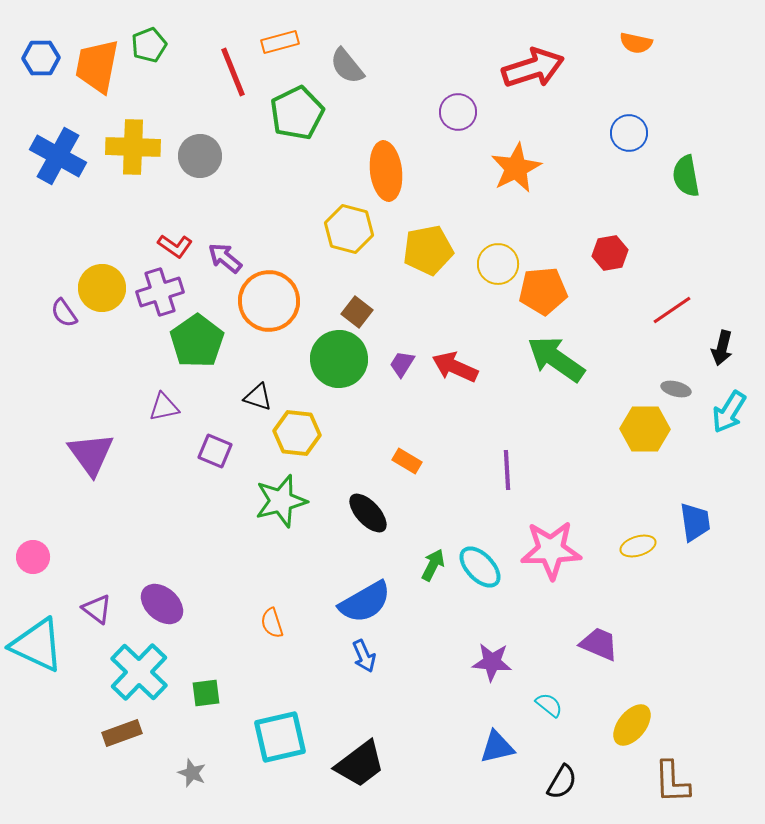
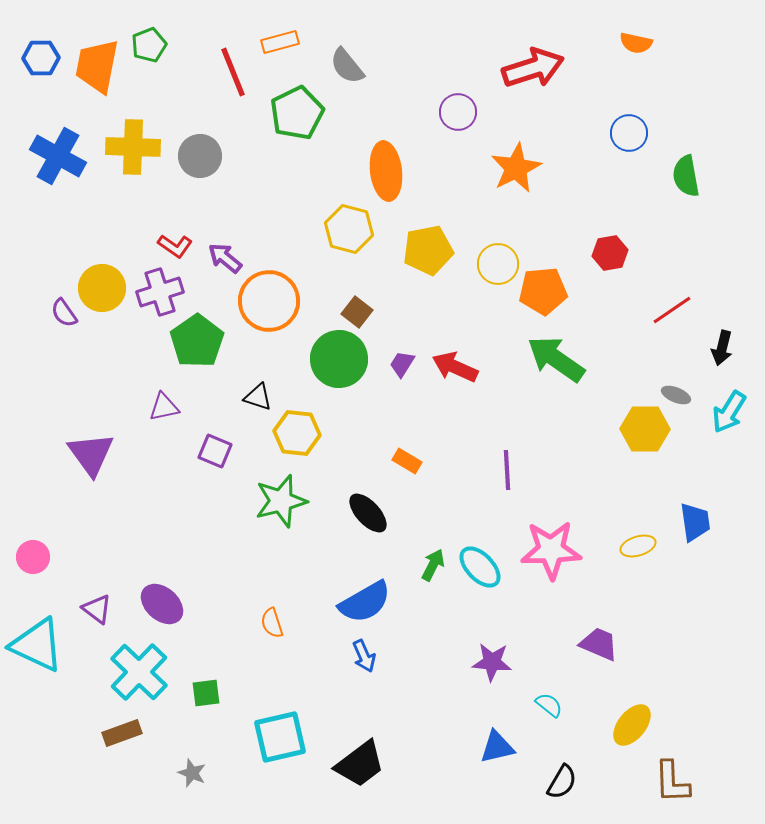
gray ellipse at (676, 389): moved 6 px down; rotated 8 degrees clockwise
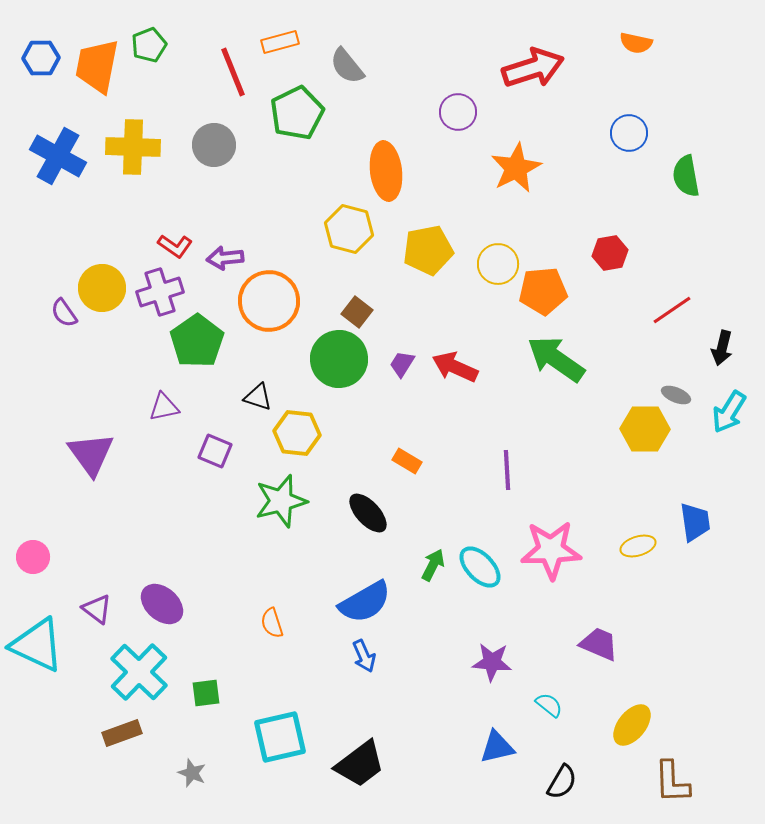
gray circle at (200, 156): moved 14 px right, 11 px up
purple arrow at (225, 258): rotated 45 degrees counterclockwise
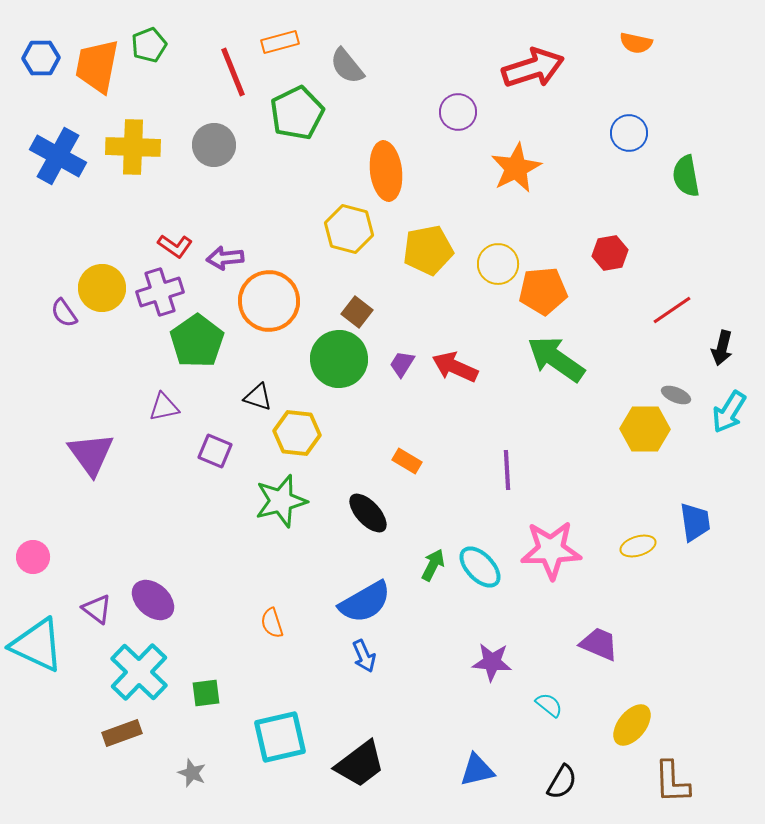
purple ellipse at (162, 604): moved 9 px left, 4 px up
blue triangle at (497, 747): moved 20 px left, 23 px down
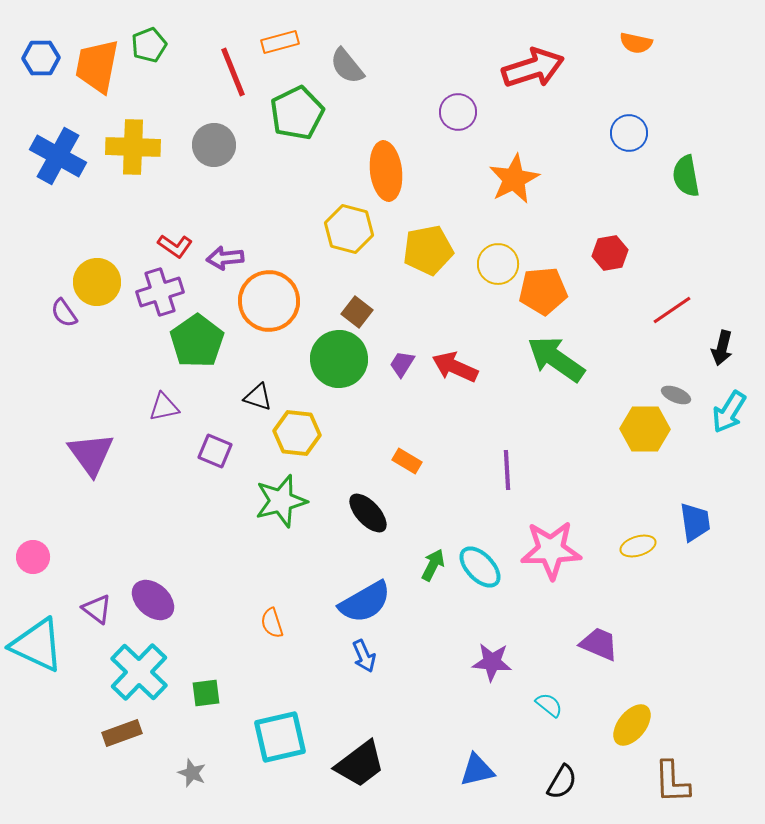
orange star at (516, 168): moved 2 px left, 11 px down
yellow circle at (102, 288): moved 5 px left, 6 px up
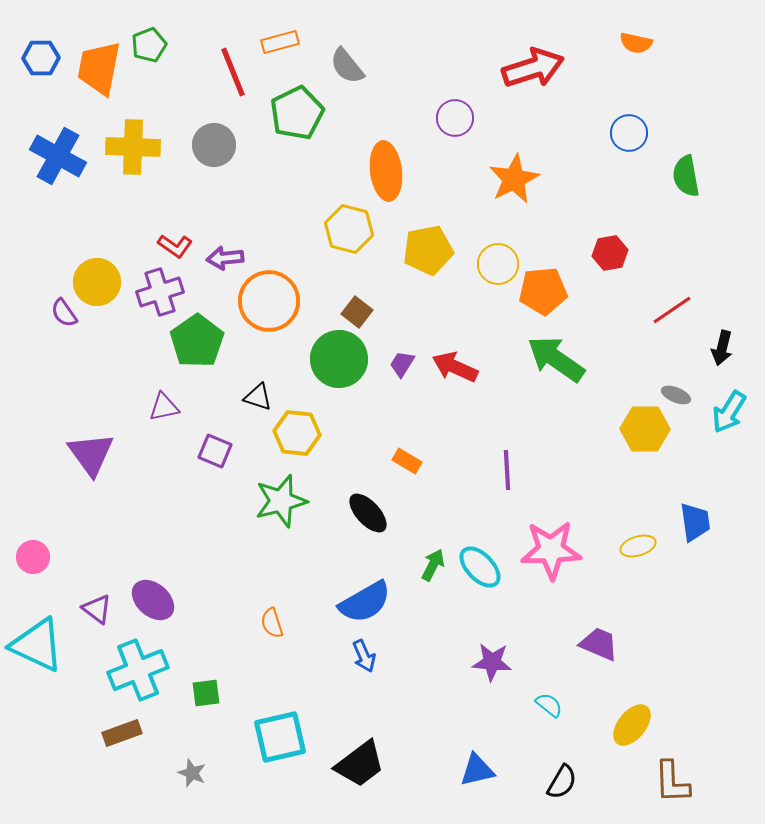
orange trapezoid at (97, 66): moved 2 px right, 2 px down
purple circle at (458, 112): moved 3 px left, 6 px down
cyan cross at (139, 672): moved 1 px left, 2 px up; rotated 24 degrees clockwise
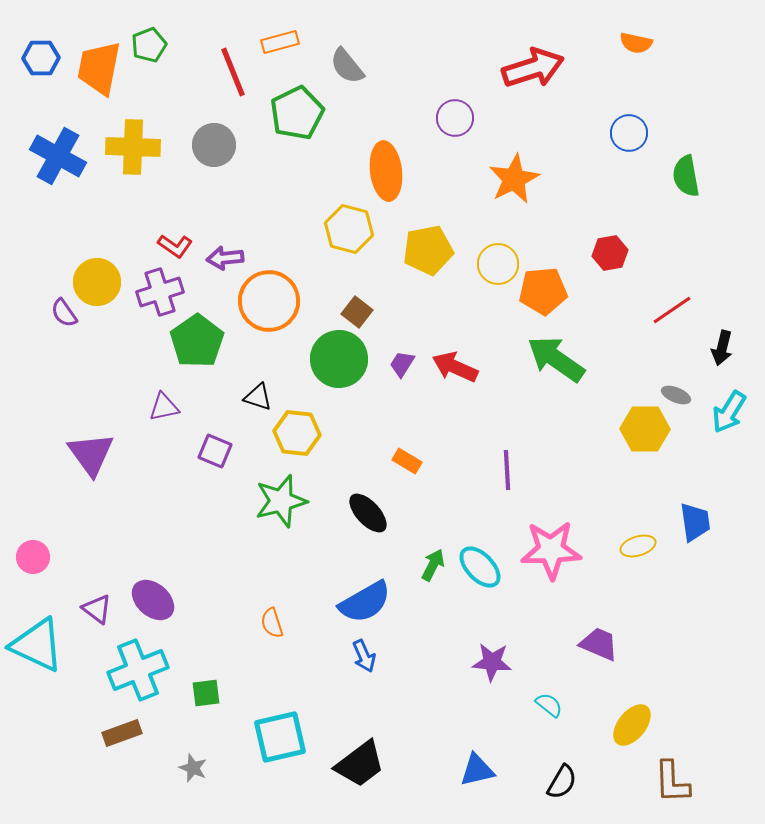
gray star at (192, 773): moved 1 px right, 5 px up
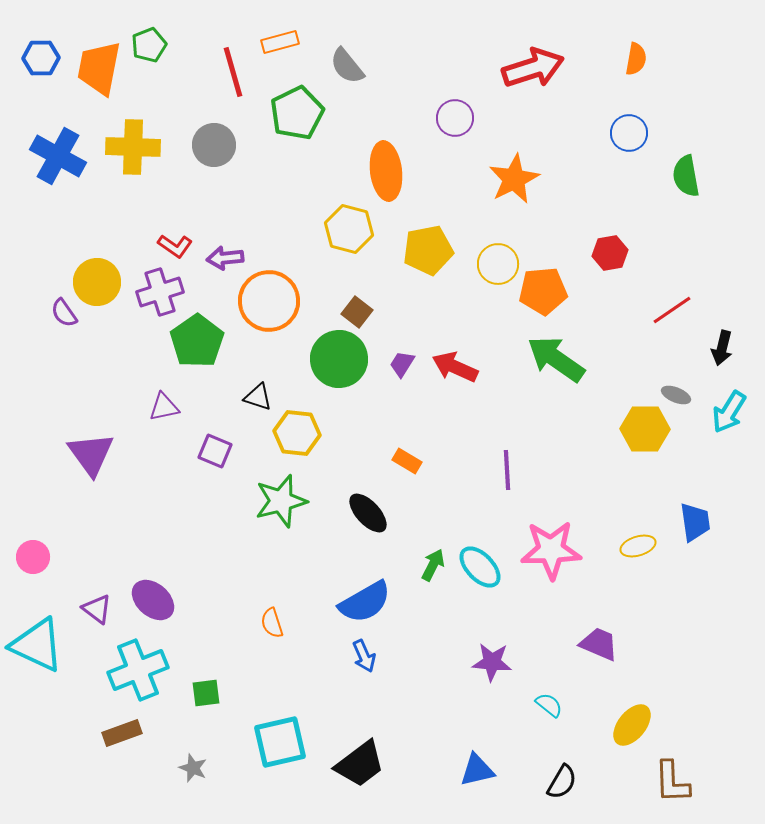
orange semicircle at (636, 43): moved 16 px down; rotated 92 degrees counterclockwise
red line at (233, 72): rotated 6 degrees clockwise
cyan square at (280, 737): moved 5 px down
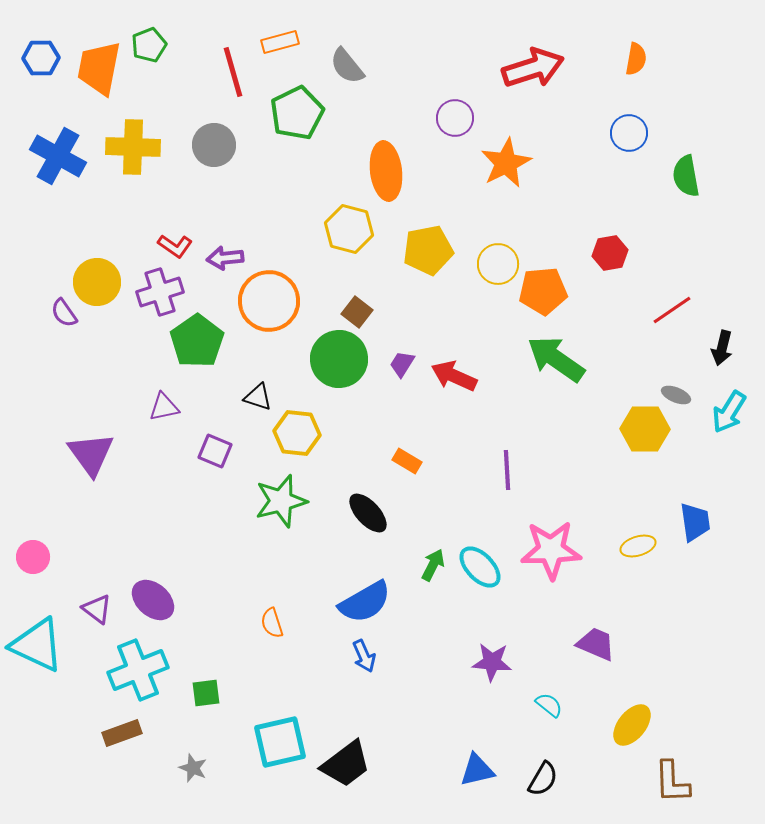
orange star at (514, 179): moved 8 px left, 16 px up
red arrow at (455, 367): moved 1 px left, 9 px down
purple trapezoid at (599, 644): moved 3 px left
black trapezoid at (360, 764): moved 14 px left
black semicircle at (562, 782): moved 19 px left, 3 px up
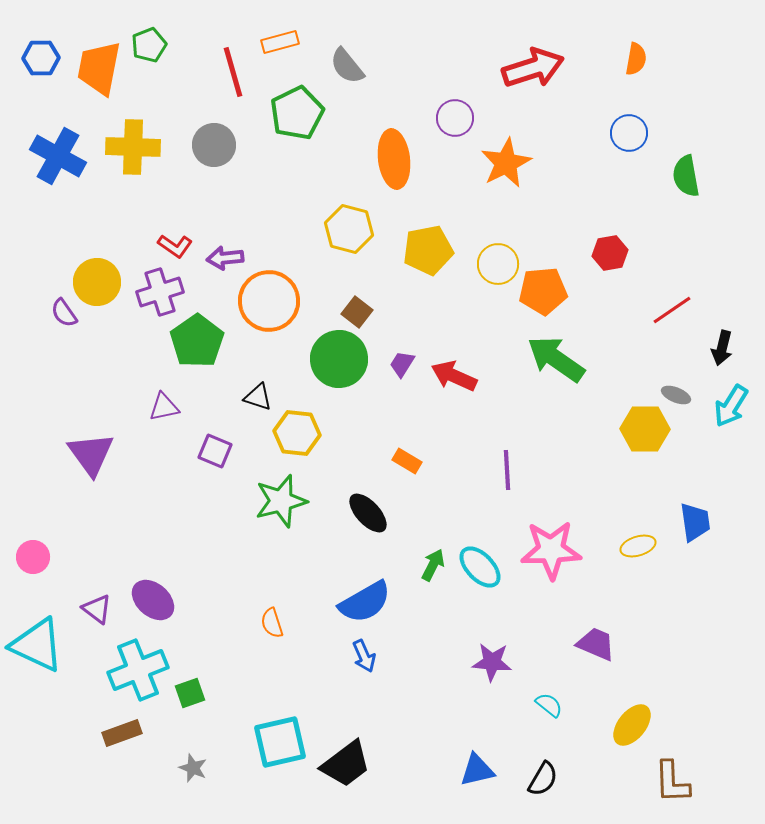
orange ellipse at (386, 171): moved 8 px right, 12 px up
cyan arrow at (729, 412): moved 2 px right, 6 px up
green square at (206, 693): moved 16 px left; rotated 12 degrees counterclockwise
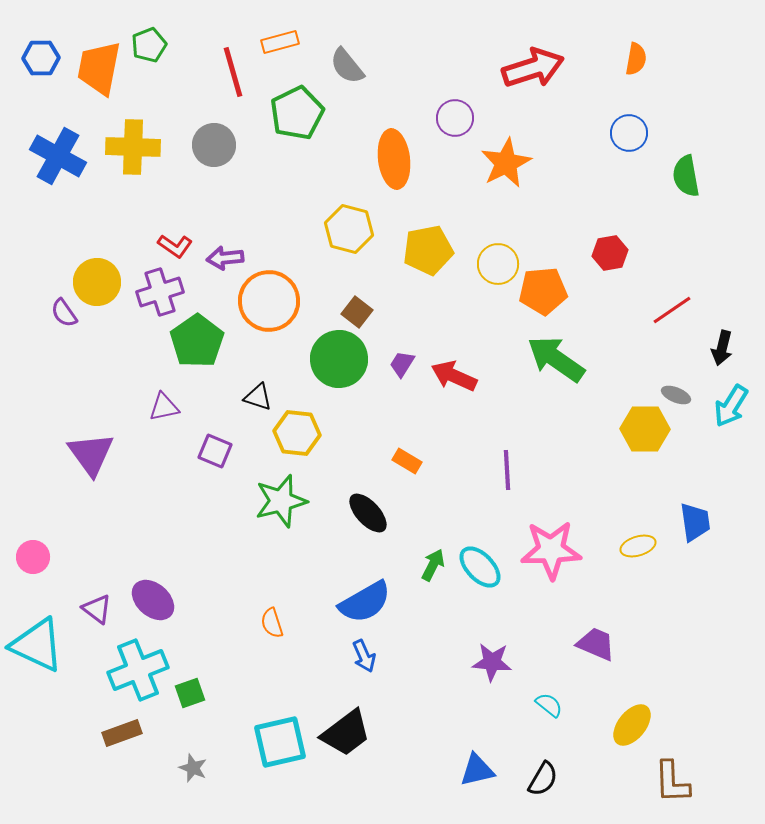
black trapezoid at (346, 764): moved 31 px up
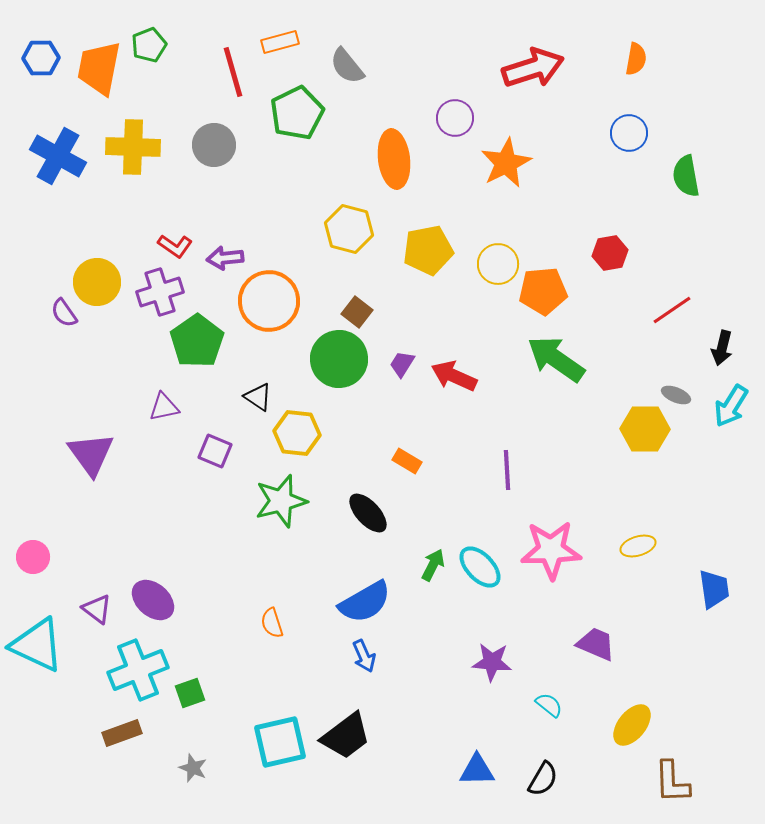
black triangle at (258, 397): rotated 16 degrees clockwise
blue trapezoid at (695, 522): moved 19 px right, 67 px down
black trapezoid at (346, 733): moved 3 px down
blue triangle at (477, 770): rotated 12 degrees clockwise
